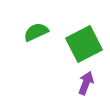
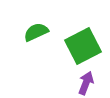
green square: moved 1 px left, 2 px down
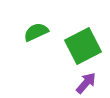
purple arrow: rotated 20 degrees clockwise
